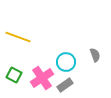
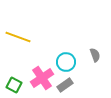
green square: moved 10 px down
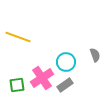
green square: moved 3 px right; rotated 35 degrees counterclockwise
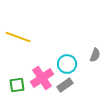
gray semicircle: rotated 40 degrees clockwise
cyan circle: moved 1 px right, 2 px down
